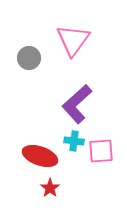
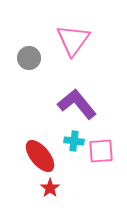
purple L-shape: rotated 93 degrees clockwise
red ellipse: rotated 32 degrees clockwise
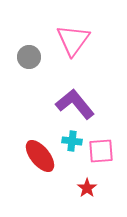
gray circle: moved 1 px up
purple L-shape: moved 2 px left
cyan cross: moved 2 px left
red star: moved 37 px right
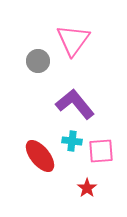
gray circle: moved 9 px right, 4 px down
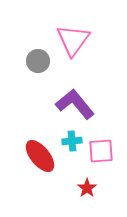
cyan cross: rotated 12 degrees counterclockwise
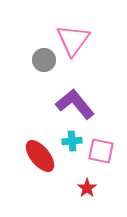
gray circle: moved 6 px right, 1 px up
pink square: rotated 16 degrees clockwise
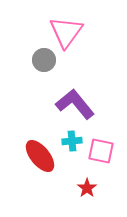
pink triangle: moved 7 px left, 8 px up
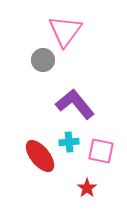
pink triangle: moved 1 px left, 1 px up
gray circle: moved 1 px left
cyan cross: moved 3 px left, 1 px down
